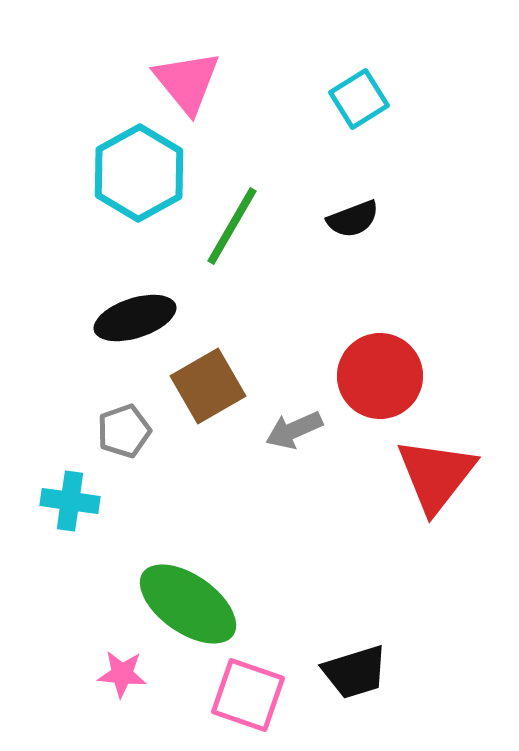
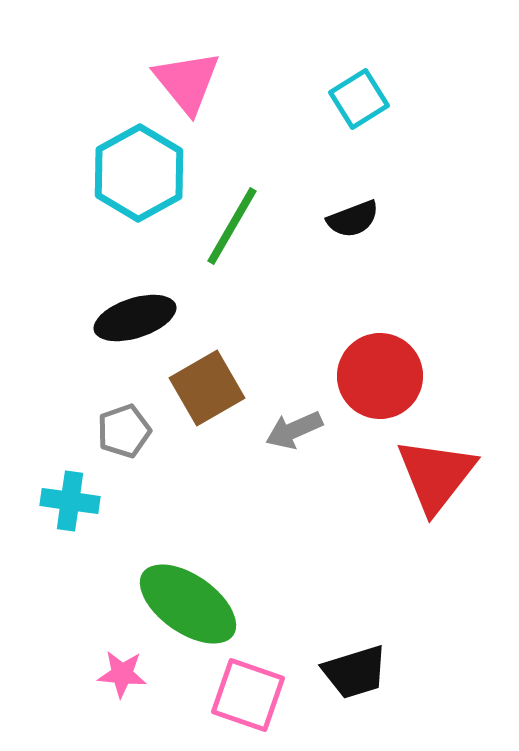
brown square: moved 1 px left, 2 px down
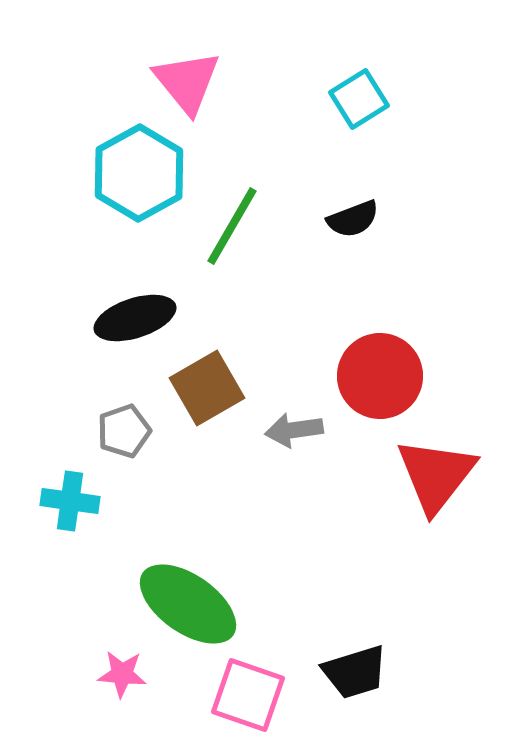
gray arrow: rotated 16 degrees clockwise
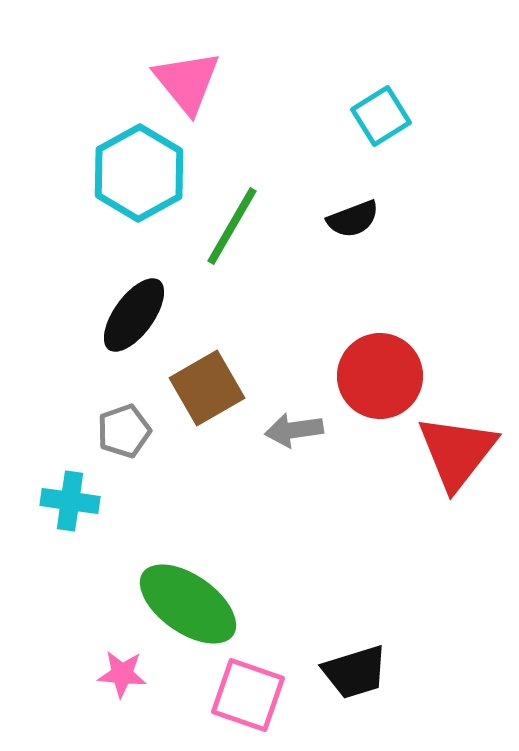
cyan square: moved 22 px right, 17 px down
black ellipse: moved 1 px left, 3 px up; rotated 36 degrees counterclockwise
red triangle: moved 21 px right, 23 px up
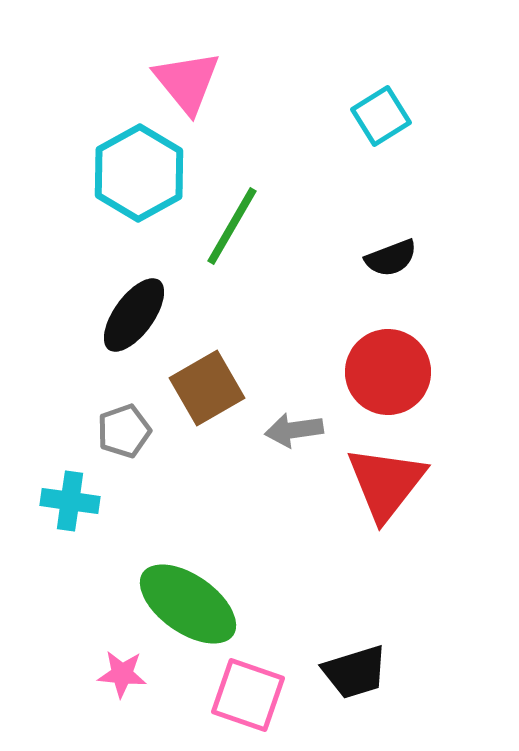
black semicircle: moved 38 px right, 39 px down
red circle: moved 8 px right, 4 px up
red triangle: moved 71 px left, 31 px down
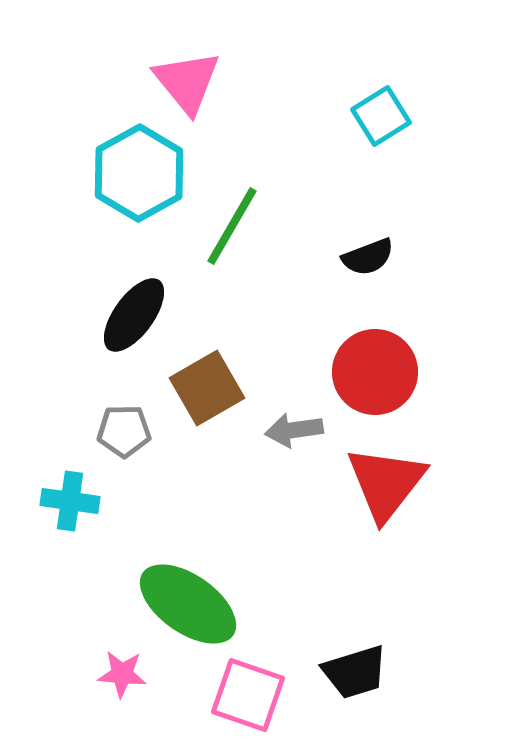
black semicircle: moved 23 px left, 1 px up
red circle: moved 13 px left
gray pentagon: rotated 18 degrees clockwise
